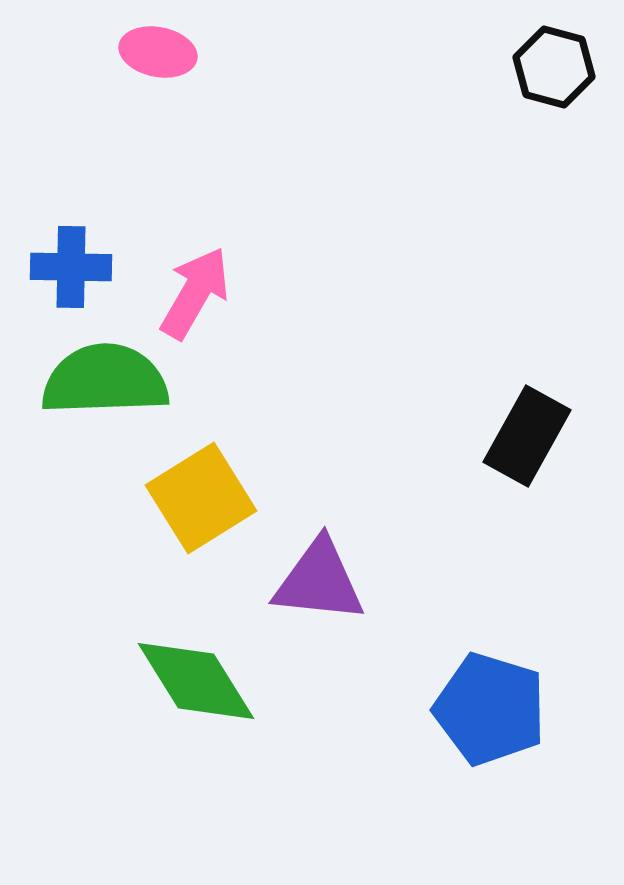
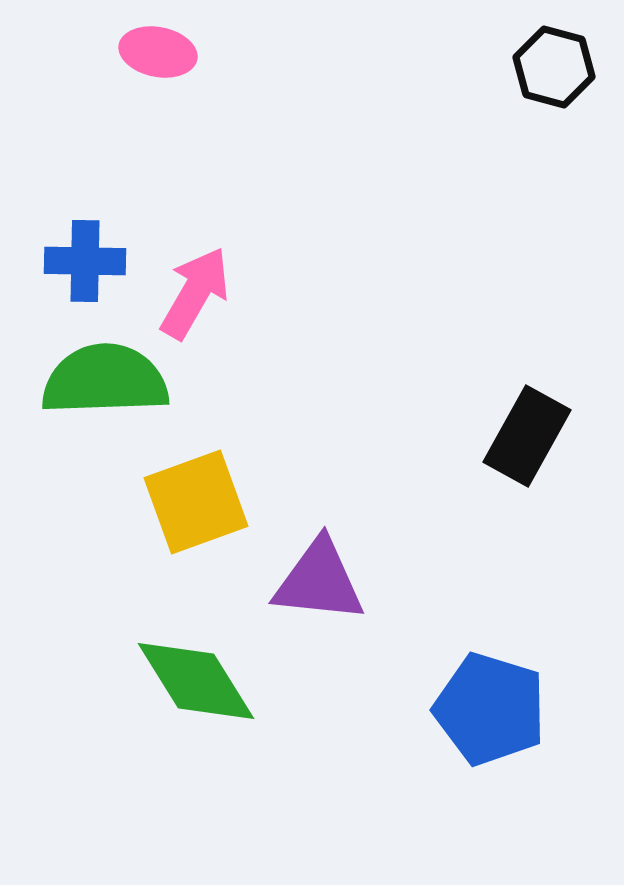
blue cross: moved 14 px right, 6 px up
yellow square: moved 5 px left, 4 px down; rotated 12 degrees clockwise
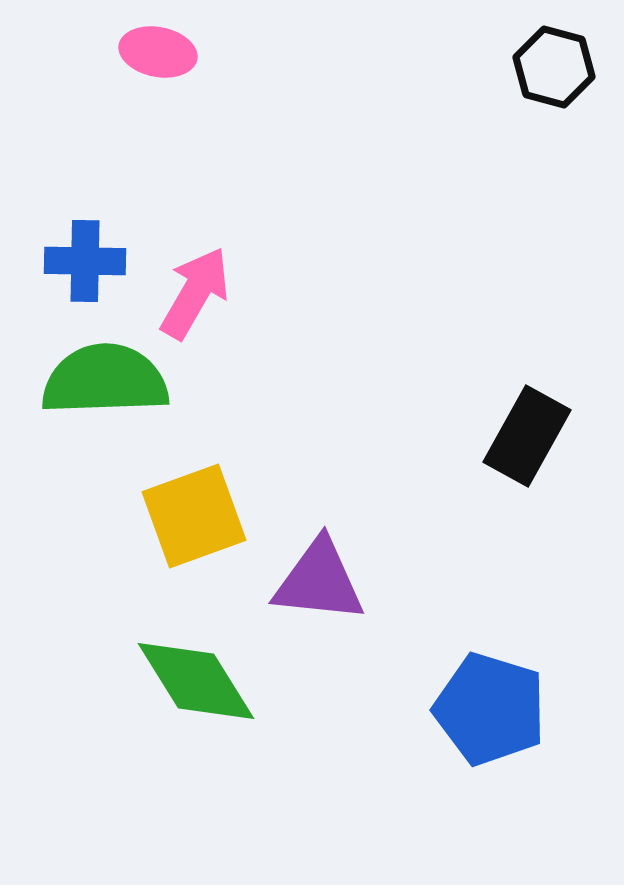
yellow square: moved 2 px left, 14 px down
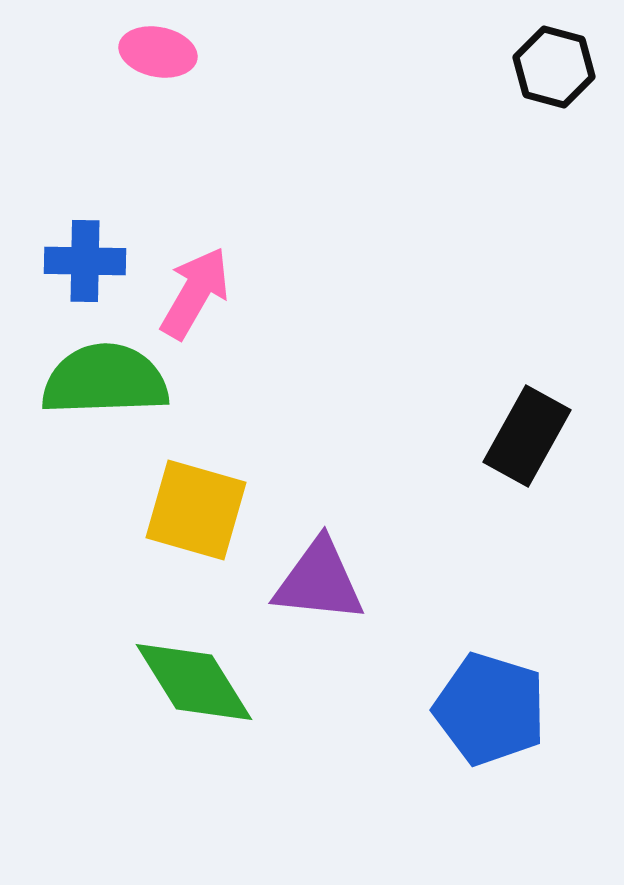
yellow square: moved 2 px right, 6 px up; rotated 36 degrees clockwise
green diamond: moved 2 px left, 1 px down
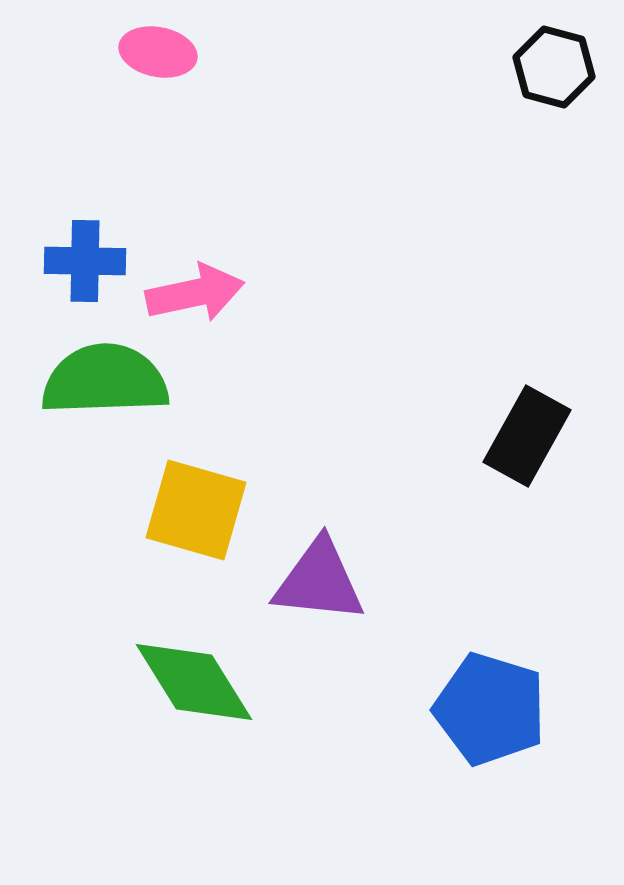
pink arrow: rotated 48 degrees clockwise
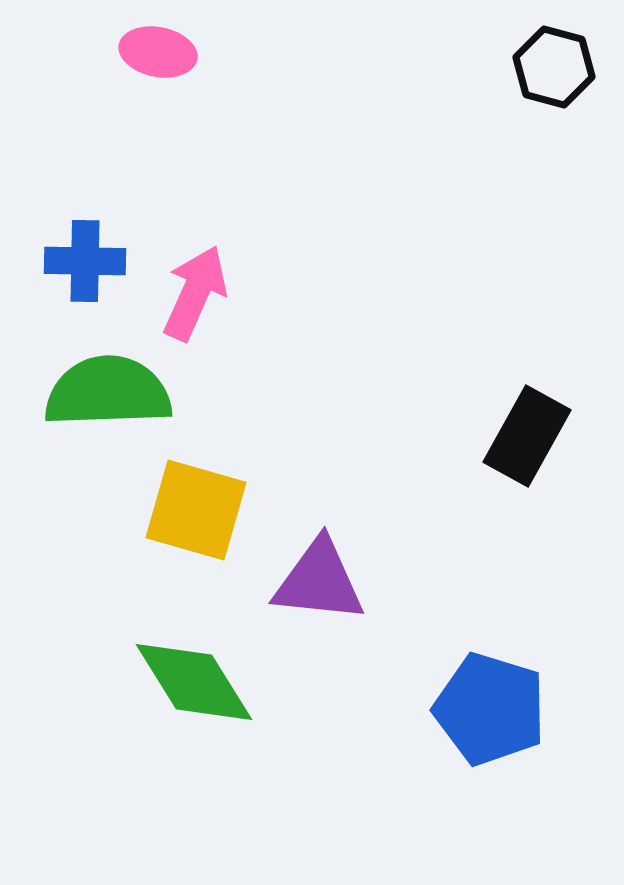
pink arrow: rotated 54 degrees counterclockwise
green semicircle: moved 3 px right, 12 px down
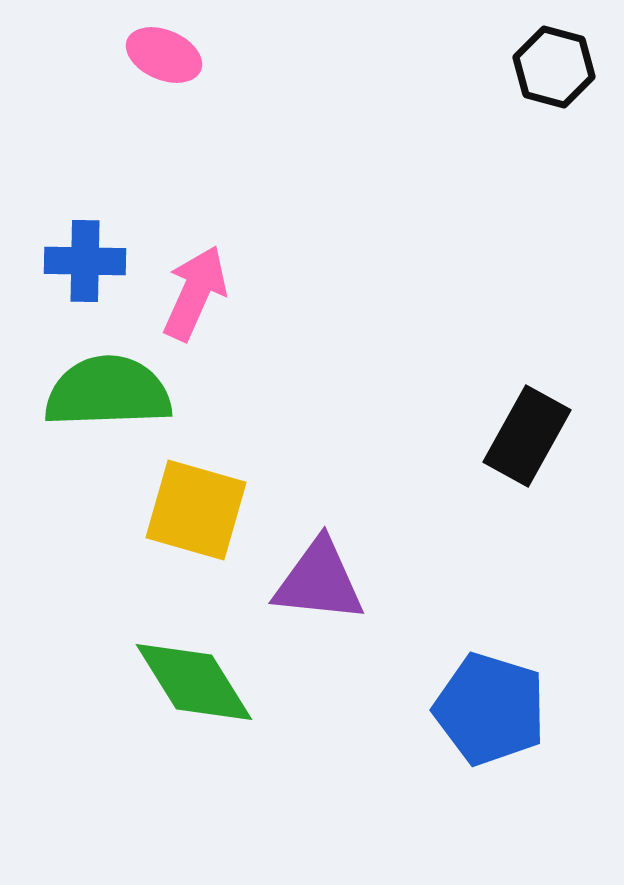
pink ellipse: moved 6 px right, 3 px down; rotated 12 degrees clockwise
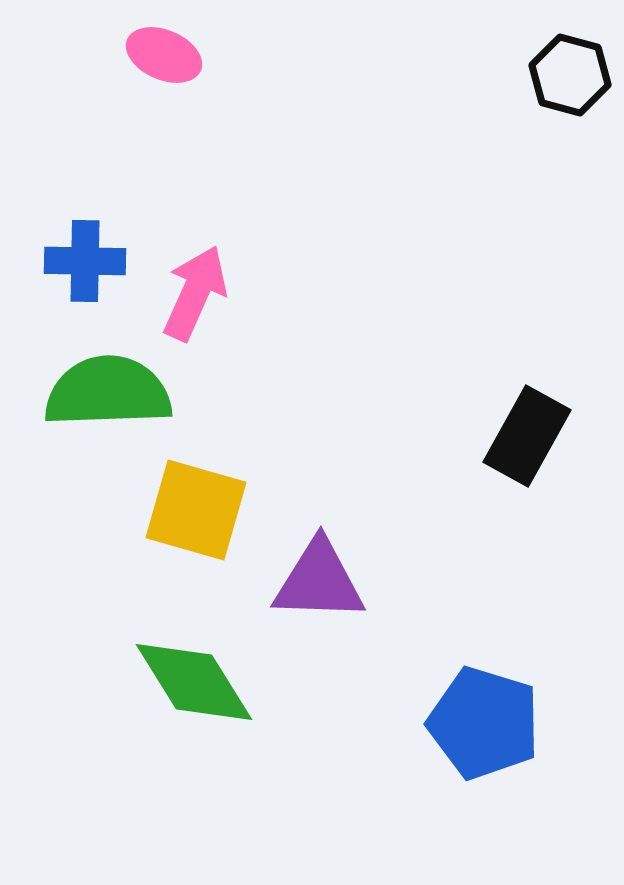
black hexagon: moved 16 px right, 8 px down
purple triangle: rotated 4 degrees counterclockwise
blue pentagon: moved 6 px left, 14 px down
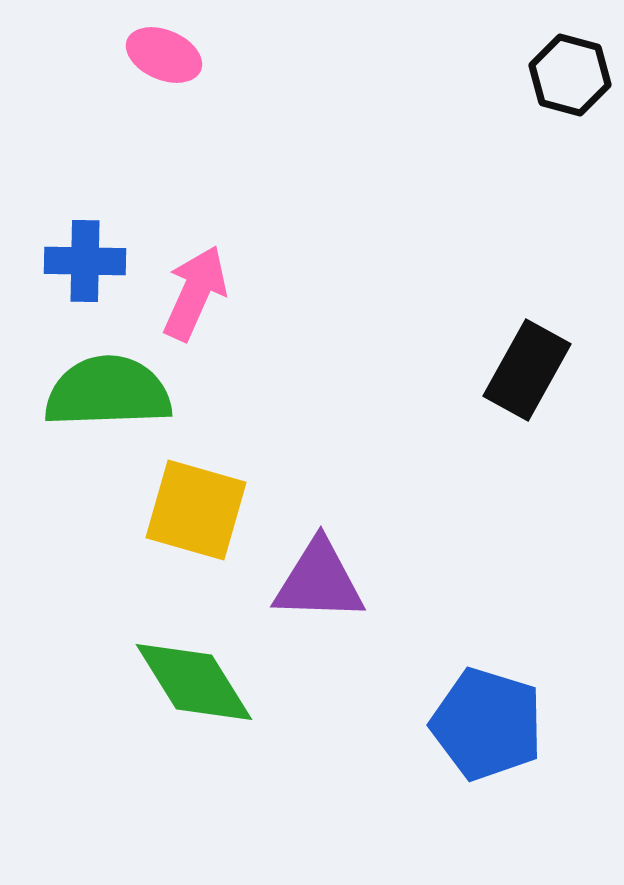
black rectangle: moved 66 px up
blue pentagon: moved 3 px right, 1 px down
